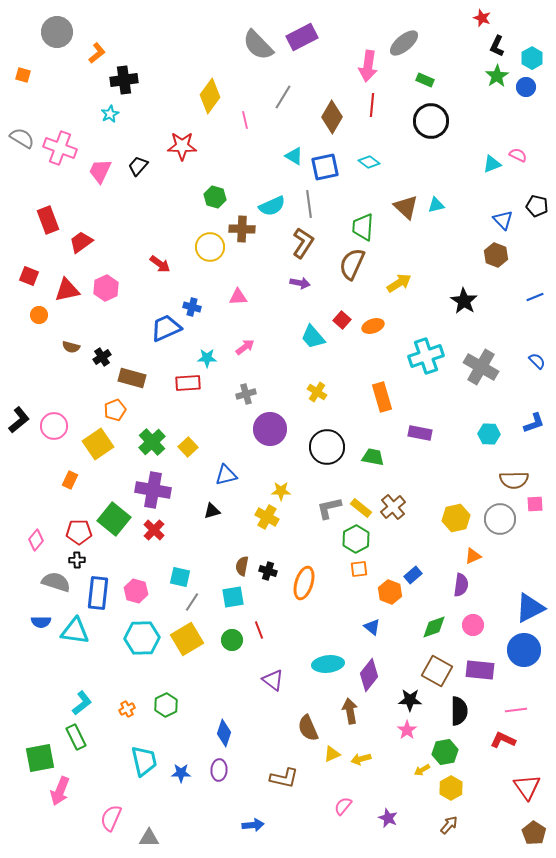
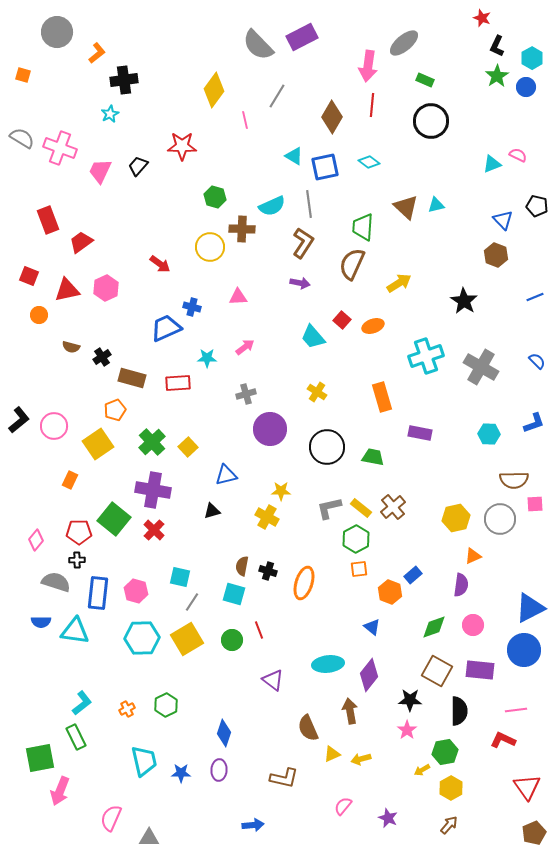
yellow diamond at (210, 96): moved 4 px right, 6 px up
gray line at (283, 97): moved 6 px left, 1 px up
red rectangle at (188, 383): moved 10 px left
cyan square at (233, 597): moved 1 px right, 3 px up; rotated 25 degrees clockwise
brown pentagon at (534, 833): rotated 15 degrees clockwise
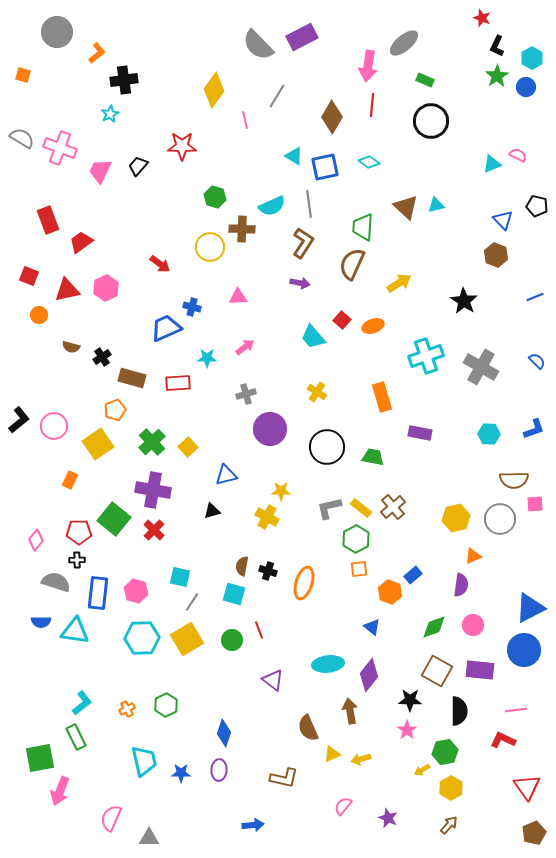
blue L-shape at (534, 423): moved 6 px down
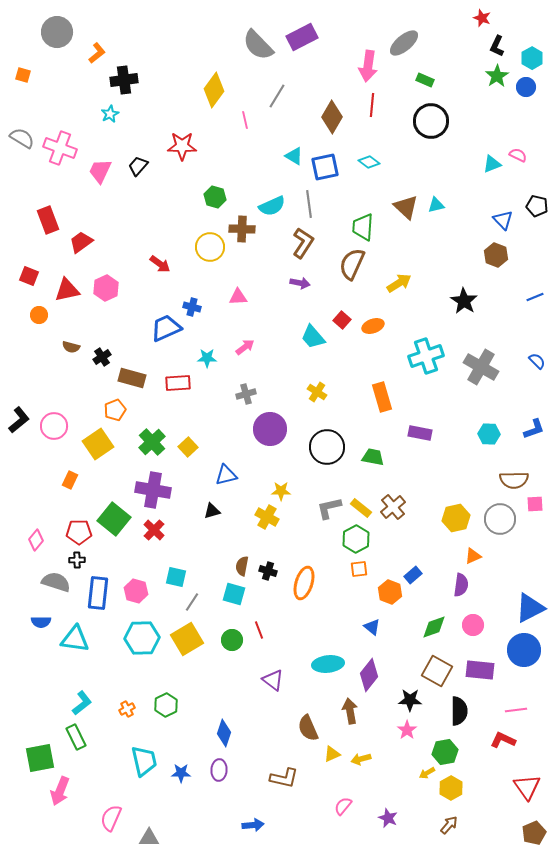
cyan square at (180, 577): moved 4 px left
cyan triangle at (75, 631): moved 8 px down
yellow arrow at (422, 770): moved 5 px right, 3 px down
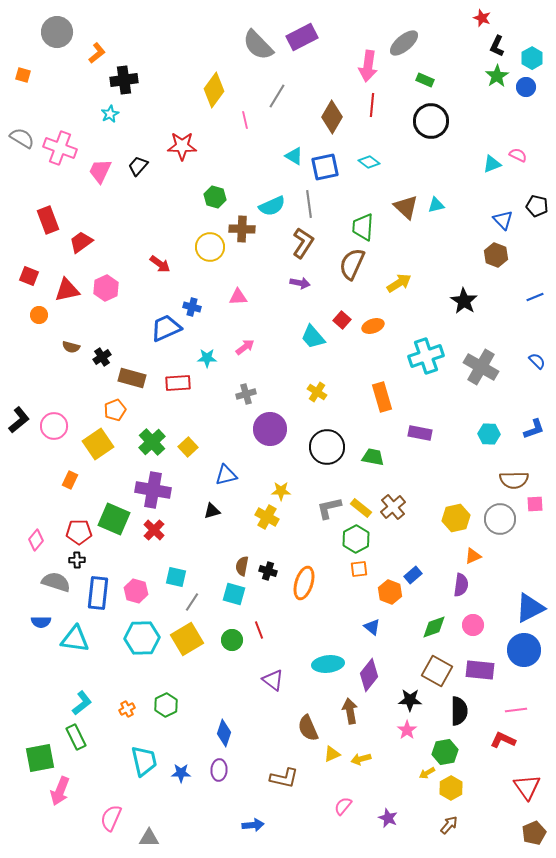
green square at (114, 519): rotated 16 degrees counterclockwise
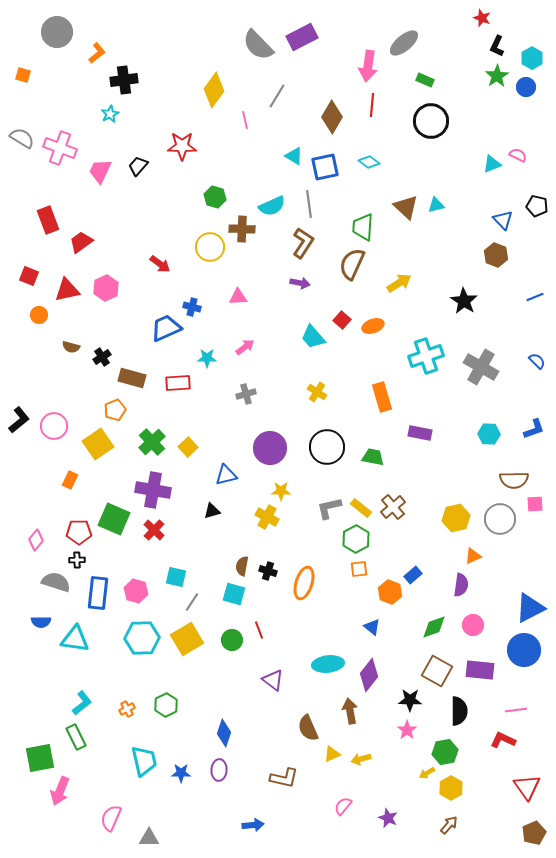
purple circle at (270, 429): moved 19 px down
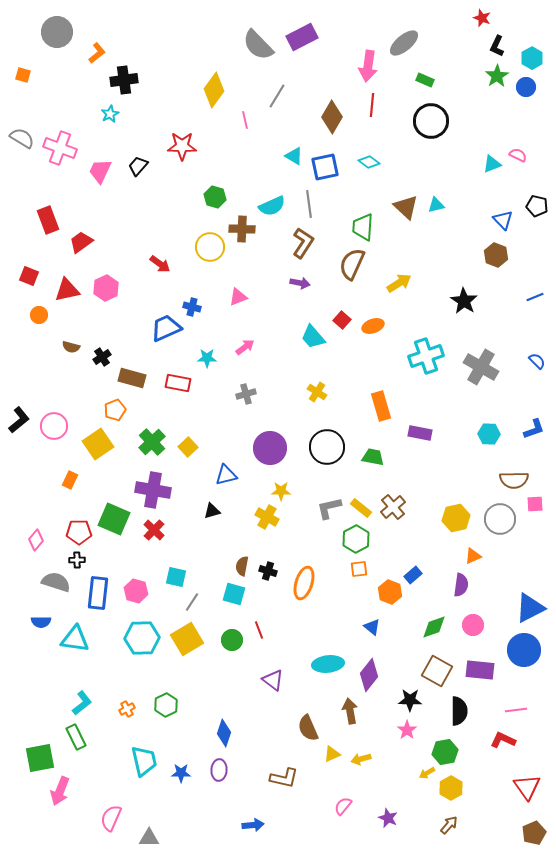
pink triangle at (238, 297): rotated 18 degrees counterclockwise
red rectangle at (178, 383): rotated 15 degrees clockwise
orange rectangle at (382, 397): moved 1 px left, 9 px down
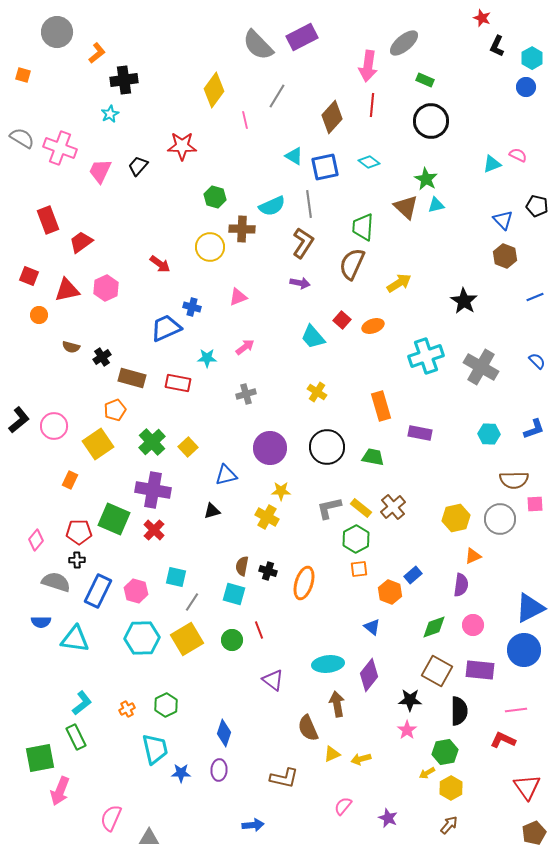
green star at (497, 76): moved 71 px left, 103 px down; rotated 10 degrees counterclockwise
brown diamond at (332, 117): rotated 12 degrees clockwise
brown hexagon at (496, 255): moved 9 px right, 1 px down
blue rectangle at (98, 593): moved 2 px up; rotated 20 degrees clockwise
brown arrow at (350, 711): moved 13 px left, 7 px up
cyan trapezoid at (144, 761): moved 11 px right, 12 px up
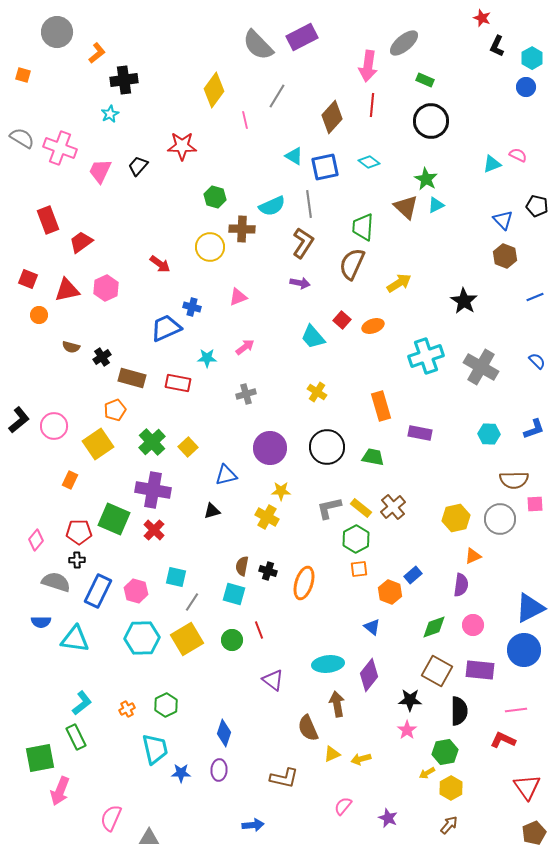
cyan triangle at (436, 205): rotated 12 degrees counterclockwise
red square at (29, 276): moved 1 px left, 3 px down
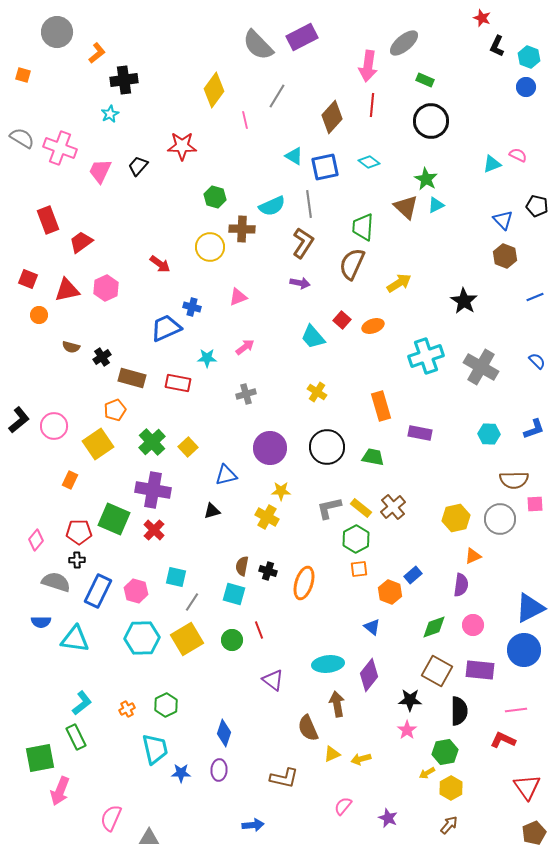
cyan hexagon at (532, 58): moved 3 px left, 1 px up; rotated 10 degrees counterclockwise
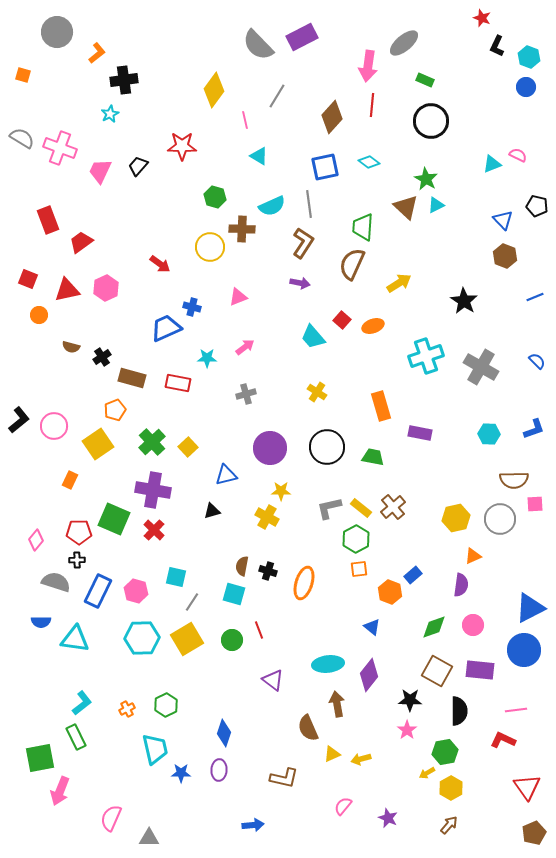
cyan triangle at (294, 156): moved 35 px left
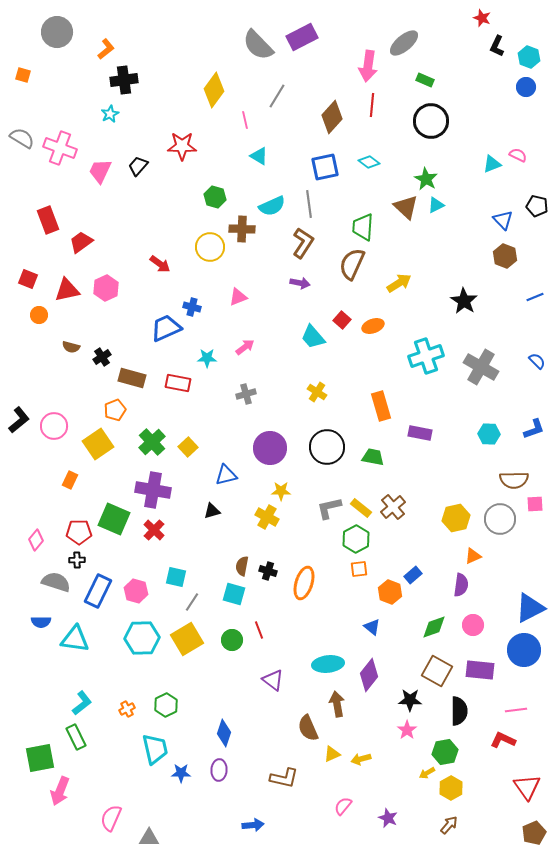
orange L-shape at (97, 53): moved 9 px right, 4 px up
